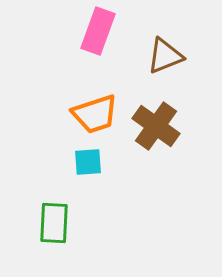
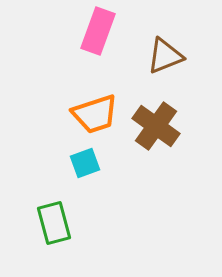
cyan square: moved 3 px left, 1 px down; rotated 16 degrees counterclockwise
green rectangle: rotated 18 degrees counterclockwise
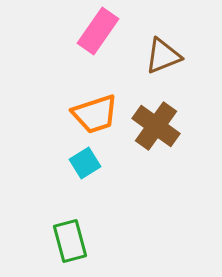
pink rectangle: rotated 15 degrees clockwise
brown triangle: moved 2 px left
cyan square: rotated 12 degrees counterclockwise
green rectangle: moved 16 px right, 18 px down
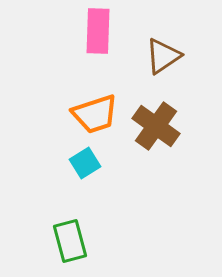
pink rectangle: rotated 33 degrees counterclockwise
brown triangle: rotated 12 degrees counterclockwise
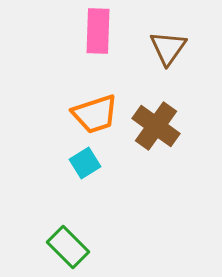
brown triangle: moved 5 px right, 8 px up; rotated 21 degrees counterclockwise
green rectangle: moved 2 px left, 6 px down; rotated 30 degrees counterclockwise
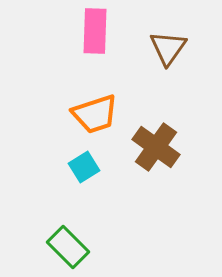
pink rectangle: moved 3 px left
brown cross: moved 21 px down
cyan square: moved 1 px left, 4 px down
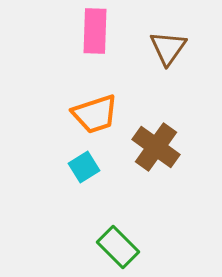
green rectangle: moved 50 px right
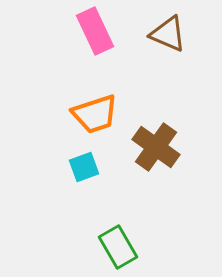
pink rectangle: rotated 27 degrees counterclockwise
brown triangle: moved 14 px up; rotated 42 degrees counterclockwise
cyan square: rotated 12 degrees clockwise
green rectangle: rotated 15 degrees clockwise
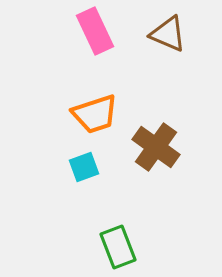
green rectangle: rotated 9 degrees clockwise
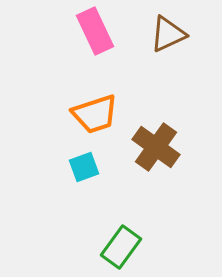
brown triangle: rotated 48 degrees counterclockwise
green rectangle: moved 3 px right; rotated 57 degrees clockwise
